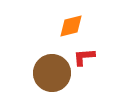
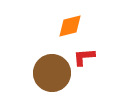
orange diamond: moved 1 px left
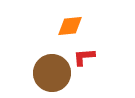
orange diamond: rotated 8 degrees clockwise
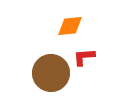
brown circle: moved 1 px left
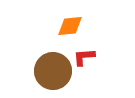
brown circle: moved 2 px right, 2 px up
